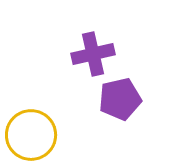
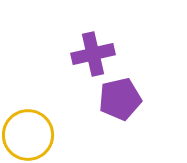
yellow circle: moved 3 px left
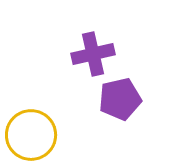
yellow circle: moved 3 px right
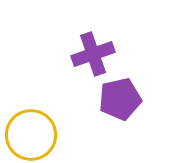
purple cross: rotated 6 degrees counterclockwise
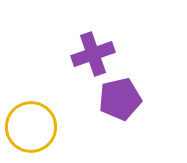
yellow circle: moved 8 px up
